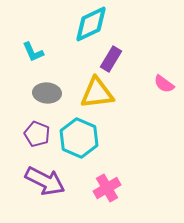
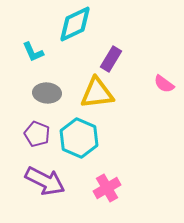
cyan diamond: moved 16 px left
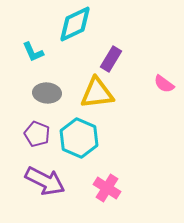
pink cross: rotated 28 degrees counterclockwise
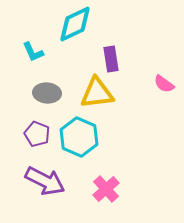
purple rectangle: rotated 40 degrees counterclockwise
cyan hexagon: moved 1 px up
pink cross: moved 1 px left, 1 px down; rotated 16 degrees clockwise
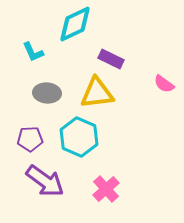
purple rectangle: rotated 55 degrees counterclockwise
purple pentagon: moved 7 px left, 5 px down; rotated 25 degrees counterclockwise
purple arrow: rotated 9 degrees clockwise
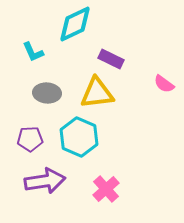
purple arrow: rotated 45 degrees counterclockwise
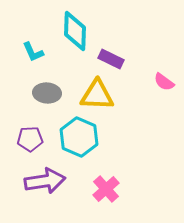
cyan diamond: moved 7 px down; rotated 63 degrees counterclockwise
pink semicircle: moved 2 px up
yellow triangle: moved 2 px down; rotated 9 degrees clockwise
